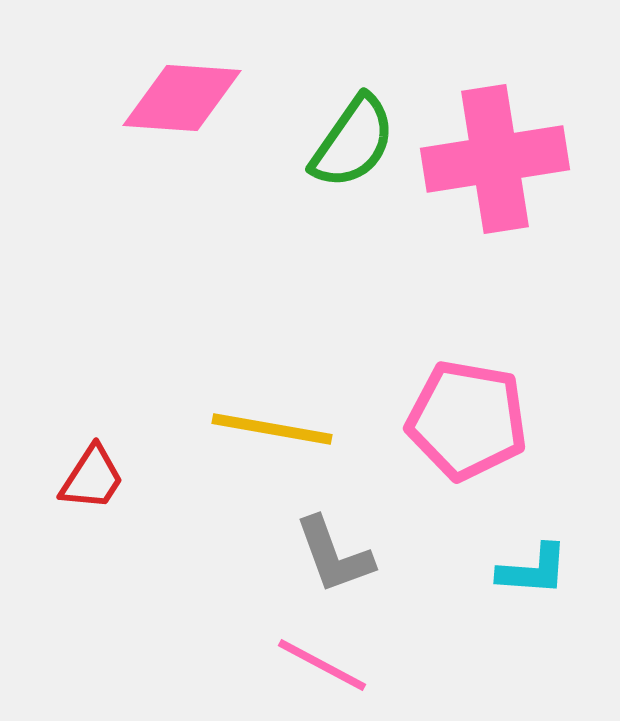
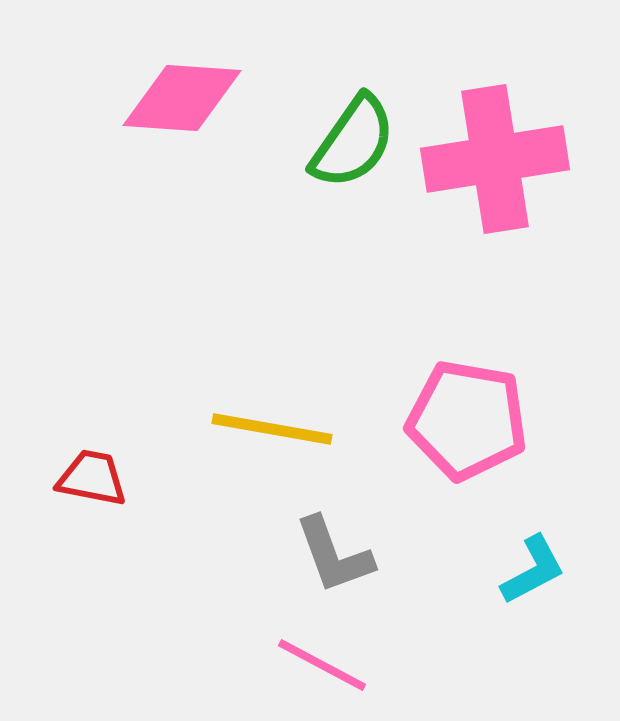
red trapezoid: rotated 112 degrees counterclockwise
cyan L-shape: rotated 32 degrees counterclockwise
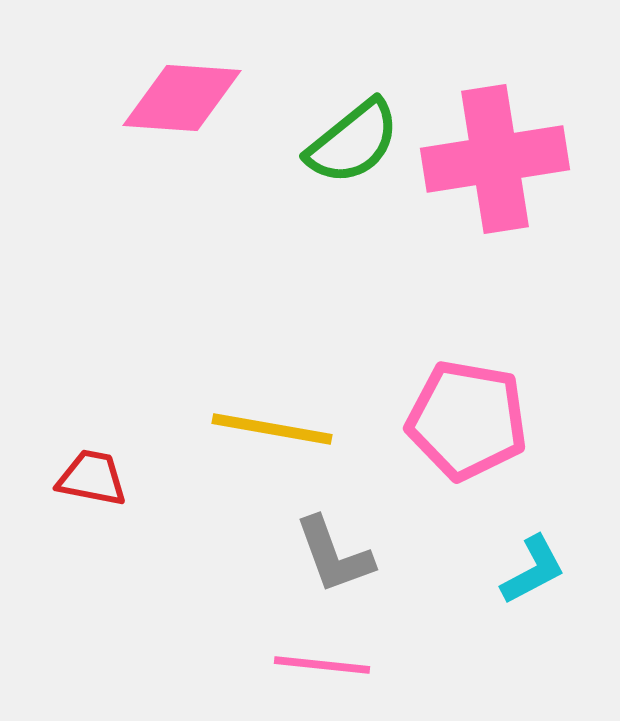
green semicircle: rotated 16 degrees clockwise
pink line: rotated 22 degrees counterclockwise
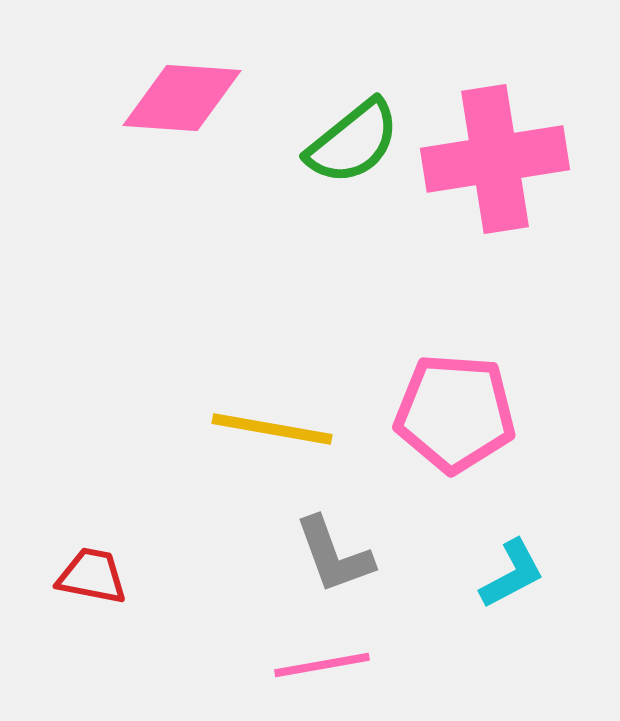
pink pentagon: moved 12 px left, 7 px up; rotated 6 degrees counterclockwise
red trapezoid: moved 98 px down
cyan L-shape: moved 21 px left, 4 px down
pink line: rotated 16 degrees counterclockwise
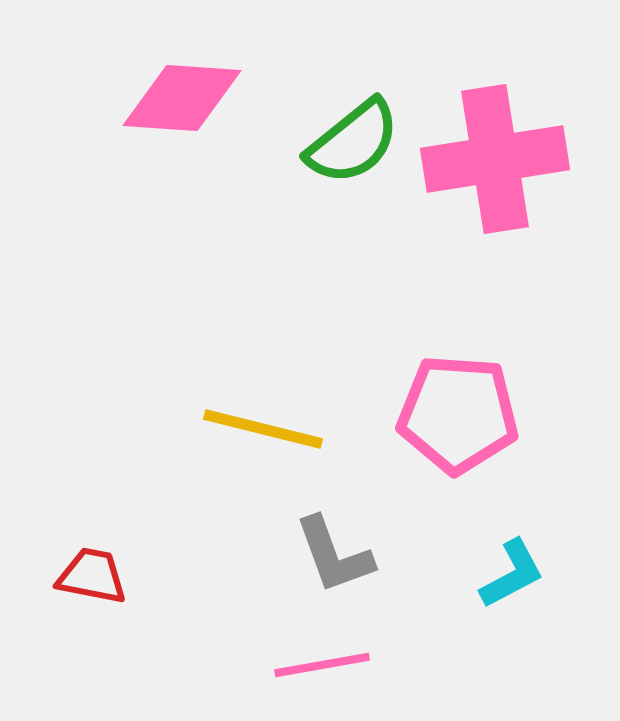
pink pentagon: moved 3 px right, 1 px down
yellow line: moved 9 px left; rotated 4 degrees clockwise
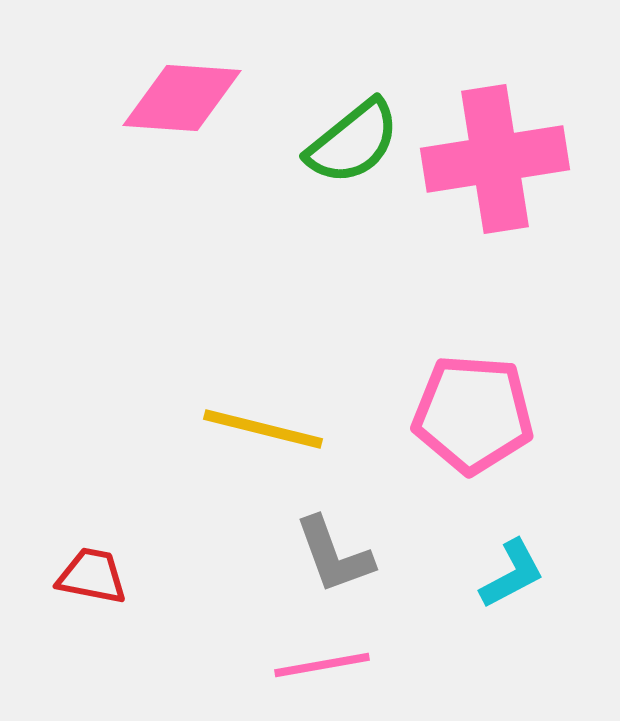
pink pentagon: moved 15 px right
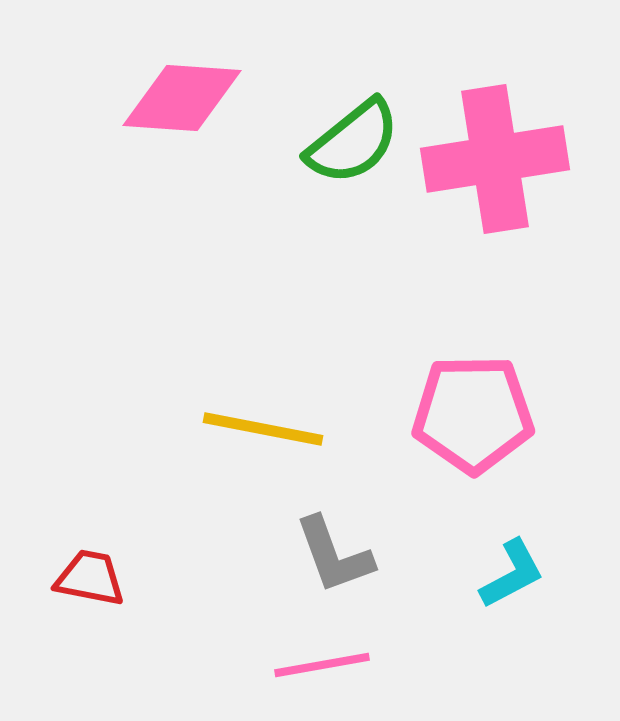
pink pentagon: rotated 5 degrees counterclockwise
yellow line: rotated 3 degrees counterclockwise
red trapezoid: moved 2 px left, 2 px down
